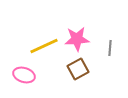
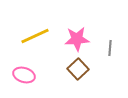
yellow line: moved 9 px left, 10 px up
brown square: rotated 15 degrees counterclockwise
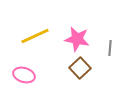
pink star: rotated 15 degrees clockwise
brown square: moved 2 px right, 1 px up
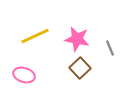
gray line: rotated 28 degrees counterclockwise
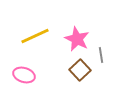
pink star: rotated 15 degrees clockwise
gray line: moved 9 px left, 7 px down; rotated 14 degrees clockwise
brown square: moved 2 px down
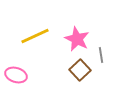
pink ellipse: moved 8 px left
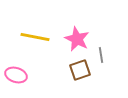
yellow line: moved 1 px down; rotated 36 degrees clockwise
brown square: rotated 25 degrees clockwise
